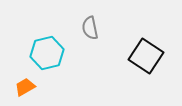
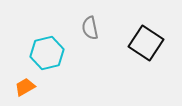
black square: moved 13 px up
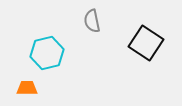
gray semicircle: moved 2 px right, 7 px up
orange trapezoid: moved 2 px right, 1 px down; rotated 30 degrees clockwise
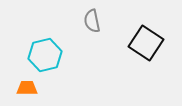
cyan hexagon: moved 2 px left, 2 px down
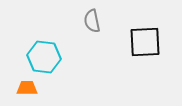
black square: moved 1 px left, 1 px up; rotated 36 degrees counterclockwise
cyan hexagon: moved 1 px left, 2 px down; rotated 20 degrees clockwise
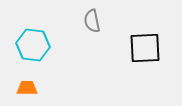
black square: moved 6 px down
cyan hexagon: moved 11 px left, 12 px up
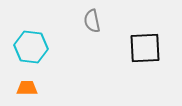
cyan hexagon: moved 2 px left, 2 px down
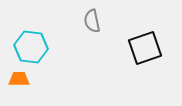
black square: rotated 16 degrees counterclockwise
orange trapezoid: moved 8 px left, 9 px up
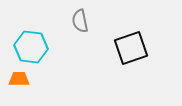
gray semicircle: moved 12 px left
black square: moved 14 px left
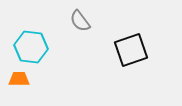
gray semicircle: rotated 25 degrees counterclockwise
black square: moved 2 px down
